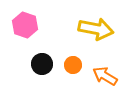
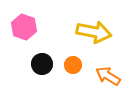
pink hexagon: moved 1 px left, 2 px down
yellow arrow: moved 2 px left, 3 px down
orange arrow: moved 3 px right
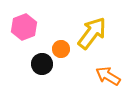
pink hexagon: rotated 20 degrees clockwise
yellow arrow: moved 2 px left, 1 px down; rotated 64 degrees counterclockwise
orange circle: moved 12 px left, 16 px up
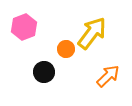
orange circle: moved 5 px right
black circle: moved 2 px right, 8 px down
orange arrow: rotated 105 degrees clockwise
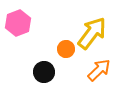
pink hexagon: moved 6 px left, 4 px up
orange arrow: moved 9 px left, 6 px up
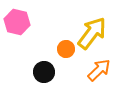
pink hexagon: moved 1 px left, 1 px up; rotated 25 degrees counterclockwise
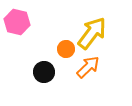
orange arrow: moved 11 px left, 3 px up
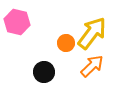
orange circle: moved 6 px up
orange arrow: moved 4 px right, 1 px up
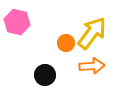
orange arrow: rotated 40 degrees clockwise
black circle: moved 1 px right, 3 px down
